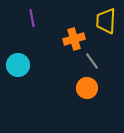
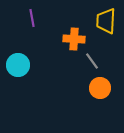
orange cross: rotated 20 degrees clockwise
orange circle: moved 13 px right
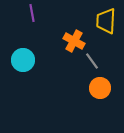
purple line: moved 5 px up
orange cross: moved 2 px down; rotated 25 degrees clockwise
cyan circle: moved 5 px right, 5 px up
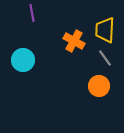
yellow trapezoid: moved 1 px left, 9 px down
gray line: moved 13 px right, 3 px up
orange circle: moved 1 px left, 2 px up
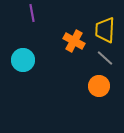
gray line: rotated 12 degrees counterclockwise
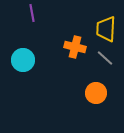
yellow trapezoid: moved 1 px right, 1 px up
orange cross: moved 1 px right, 6 px down; rotated 15 degrees counterclockwise
orange circle: moved 3 px left, 7 px down
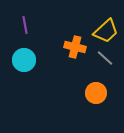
purple line: moved 7 px left, 12 px down
yellow trapezoid: moved 2 px down; rotated 136 degrees counterclockwise
cyan circle: moved 1 px right
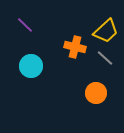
purple line: rotated 36 degrees counterclockwise
cyan circle: moved 7 px right, 6 px down
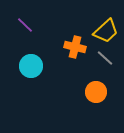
orange circle: moved 1 px up
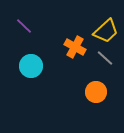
purple line: moved 1 px left, 1 px down
orange cross: rotated 15 degrees clockwise
